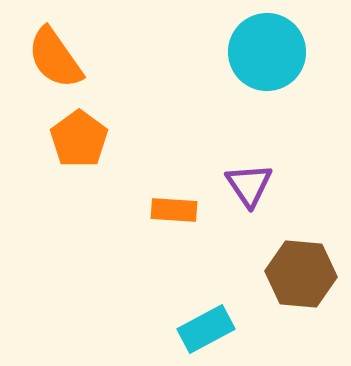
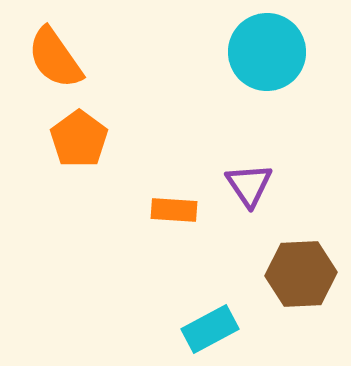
brown hexagon: rotated 8 degrees counterclockwise
cyan rectangle: moved 4 px right
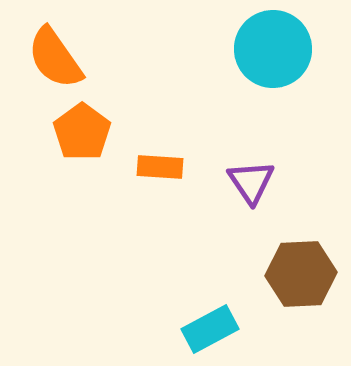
cyan circle: moved 6 px right, 3 px up
orange pentagon: moved 3 px right, 7 px up
purple triangle: moved 2 px right, 3 px up
orange rectangle: moved 14 px left, 43 px up
